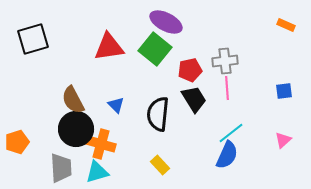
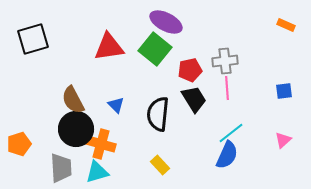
orange pentagon: moved 2 px right, 2 px down
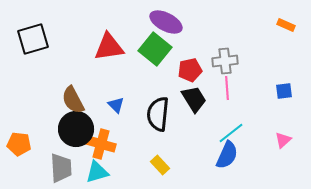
orange pentagon: rotated 25 degrees clockwise
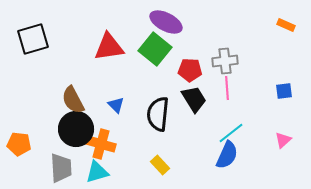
red pentagon: rotated 15 degrees clockwise
